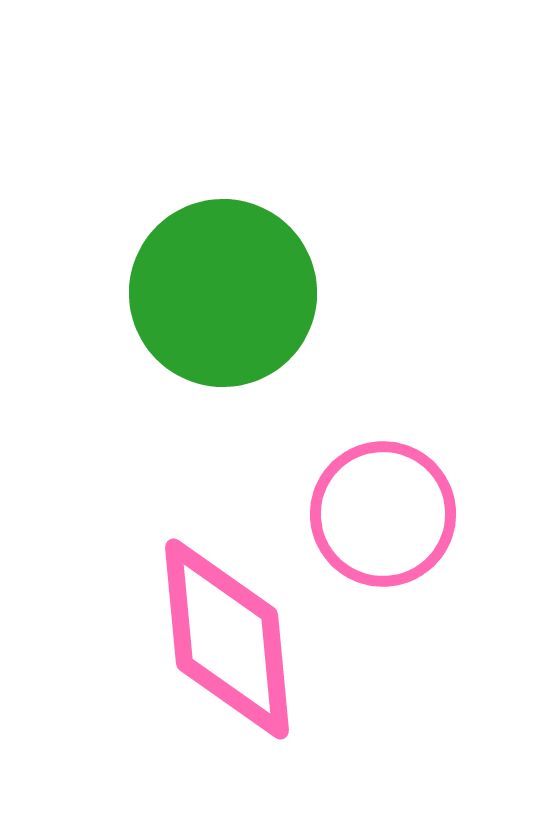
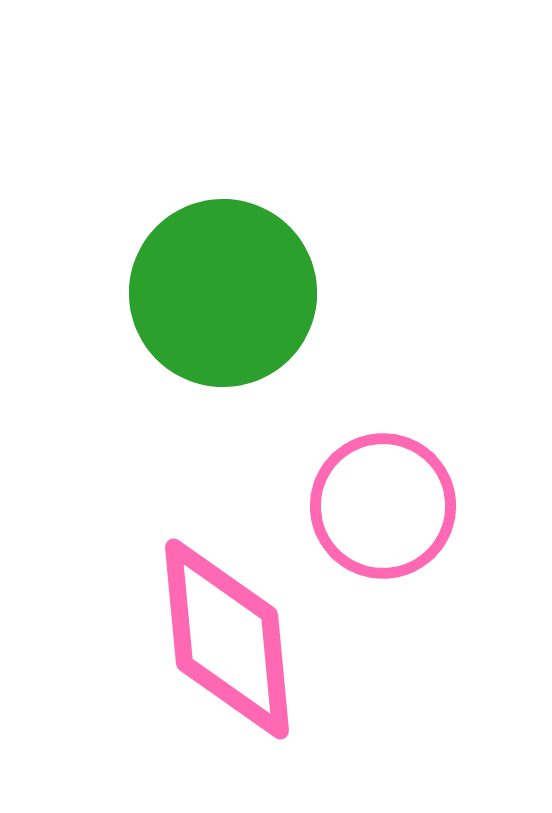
pink circle: moved 8 px up
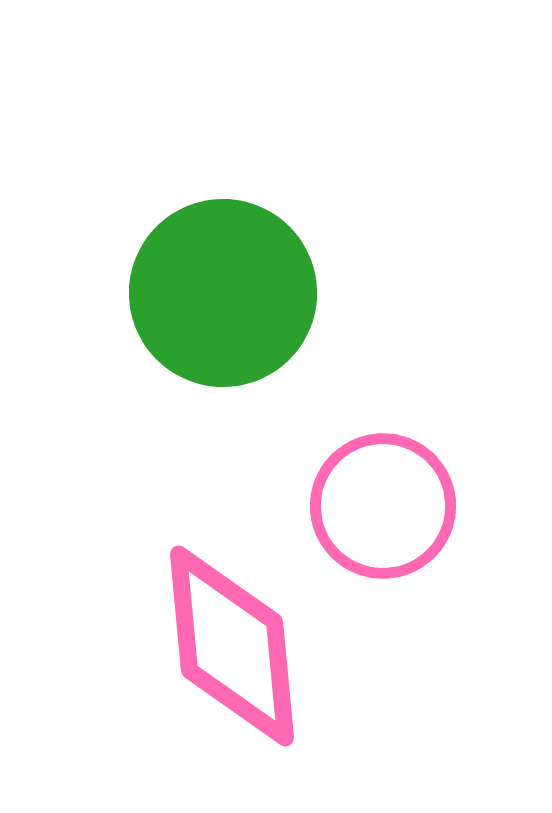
pink diamond: moved 5 px right, 7 px down
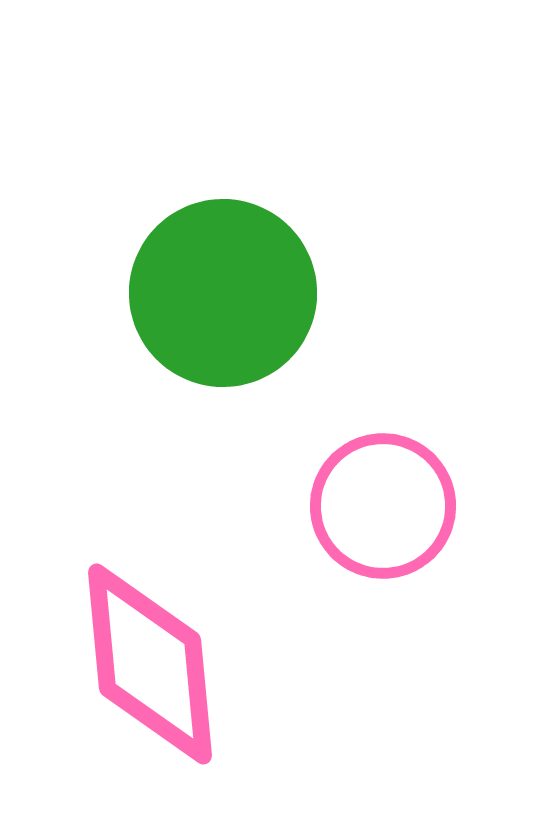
pink diamond: moved 82 px left, 18 px down
